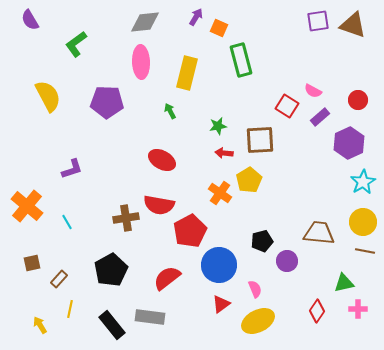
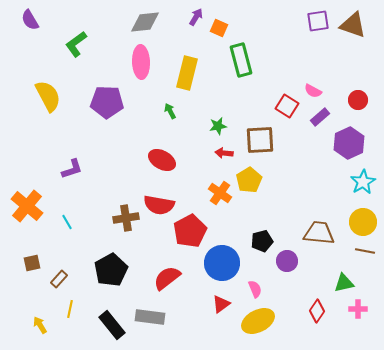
blue circle at (219, 265): moved 3 px right, 2 px up
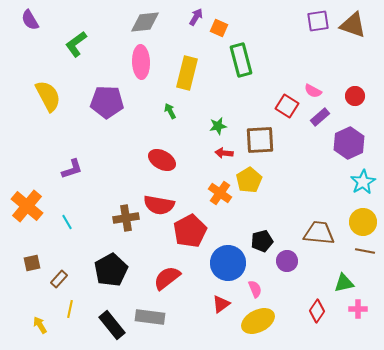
red circle at (358, 100): moved 3 px left, 4 px up
blue circle at (222, 263): moved 6 px right
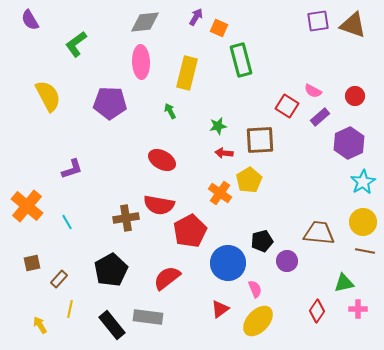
purple pentagon at (107, 102): moved 3 px right, 1 px down
red triangle at (221, 304): moved 1 px left, 5 px down
gray rectangle at (150, 317): moved 2 px left
yellow ellipse at (258, 321): rotated 20 degrees counterclockwise
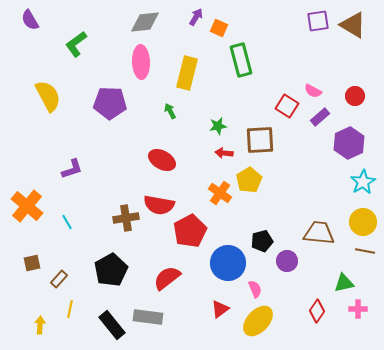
brown triangle at (353, 25): rotated 12 degrees clockwise
yellow arrow at (40, 325): rotated 36 degrees clockwise
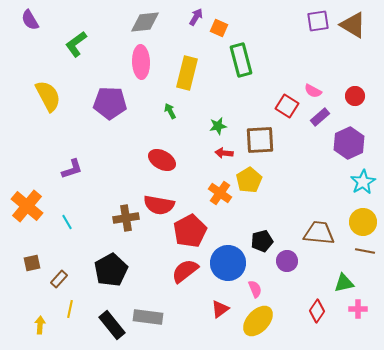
red semicircle at (167, 278): moved 18 px right, 7 px up
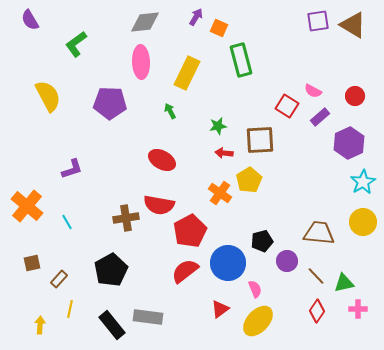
yellow rectangle at (187, 73): rotated 12 degrees clockwise
brown line at (365, 251): moved 49 px left, 25 px down; rotated 36 degrees clockwise
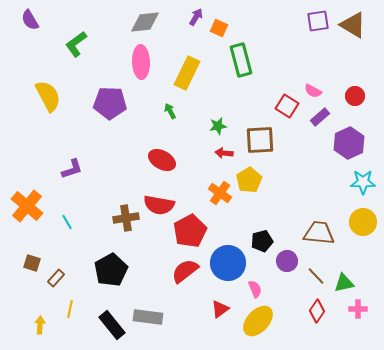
cyan star at (363, 182): rotated 30 degrees clockwise
brown square at (32, 263): rotated 30 degrees clockwise
brown rectangle at (59, 279): moved 3 px left, 1 px up
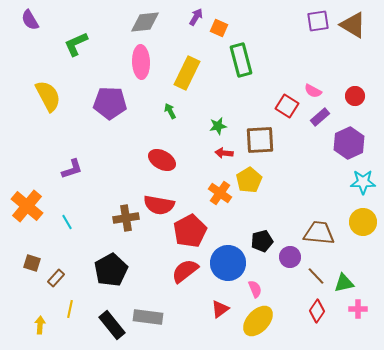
green L-shape at (76, 44): rotated 12 degrees clockwise
purple circle at (287, 261): moved 3 px right, 4 px up
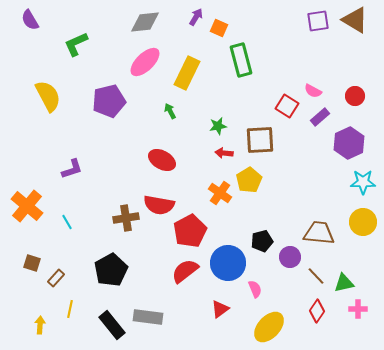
brown triangle at (353, 25): moved 2 px right, 5 px up
pink ellipse at (141, 62): moved 4 px right; rotated 48 degrees clockwise
purple pentagon at (110, 103): moved 1 px left, 2 px up; rotated 16 degrees counterclockwise
yellow ellipse at (258, 321): moved 11 px right, 6 px down
